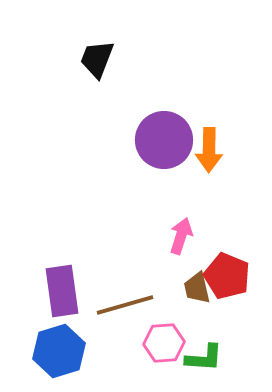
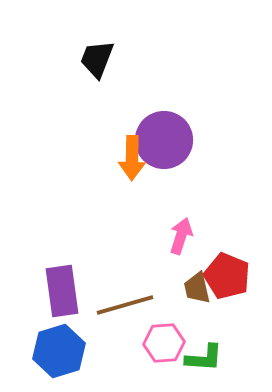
orange arrow: moved 77 px left, 8 px down
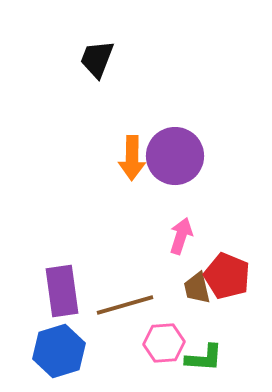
purple circle: moved 11 px right, 16 px down
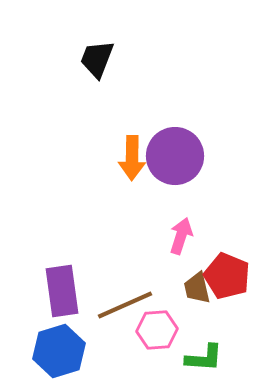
brown line: rotated 8 degrees counterclockwise
pink hexagon: moved 7 px left, 13 px up
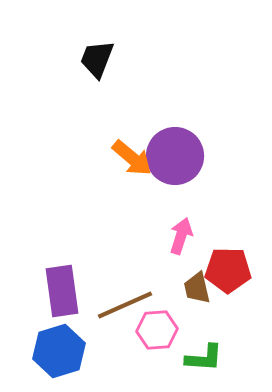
orange arrow: rotated 51 degrees counterclockwise
red pentagon: moved 1 px right, 6 px up; rotated 21 degrees counterclockwise
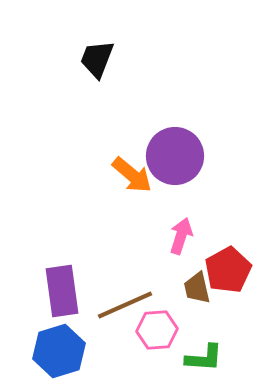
orange arrow: moved 17 px down
red pentagon: rotated 30 degrees counterclockwise
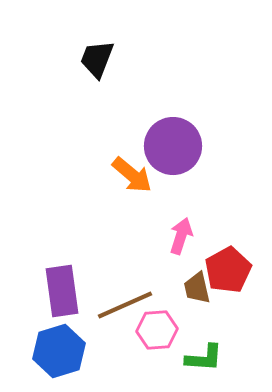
purple circle: moved 2 px left, 10 px up
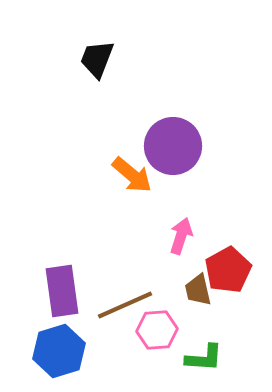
brown trapezoid: moved 1 px right, 2 px down
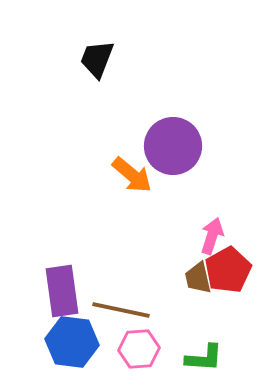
pink arrow: moved 31 px right
brown trapezoid: moved 12 px up
brown line: moved 4 px left, 5 px down; rotated 36 degrees clockwise
pink hexagon: moved 18 px left, 19 px down
blue hexagon: moved 13 px right, 9 px up; rotated 24 degrees clockwise
